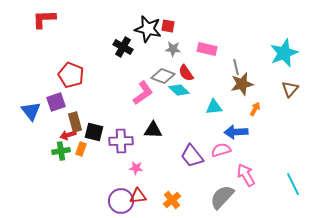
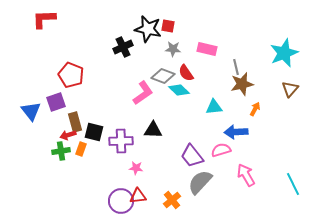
black cross: rotated 36 degrees clockwise
gray semicircle: moved 22 px left, 15 px up
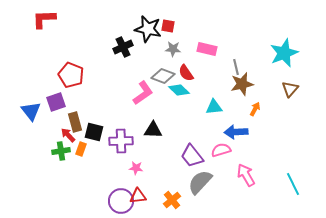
red arrow: rotated 63 degrees clockwise
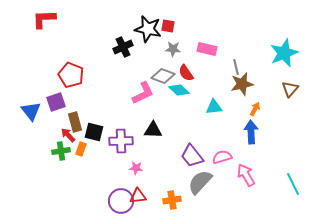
pink L-shape: rotated 10 degrees clockwise
blue arrow: moved 15 px right; rotated 90 degrees clockwise
pink semicircle: moved 1 px right, 7 px down
orange cross: rotated 30 degrees clockwise
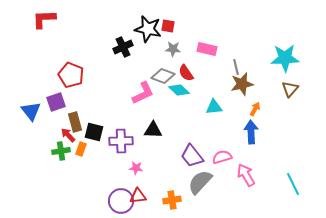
cyan star: moved 1 px right, 5 px down; rotated 20 degrees clockwise
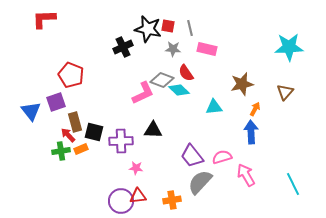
cyan star: moved 4 px right, 11 px up
gray line: moved 46 px left, 39 px up
gray diamond: moved 1 px left, 4 px down
brown triangle: moved 5 px left, 3 px down
orange rectangle: rotated 48 degrees clockwise
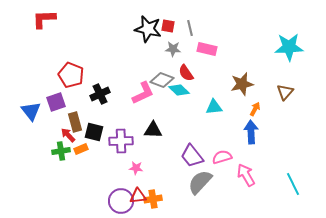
black cross: moved 23 px left, 47 px down
orange cross: moved 19 px left, 1 px up
